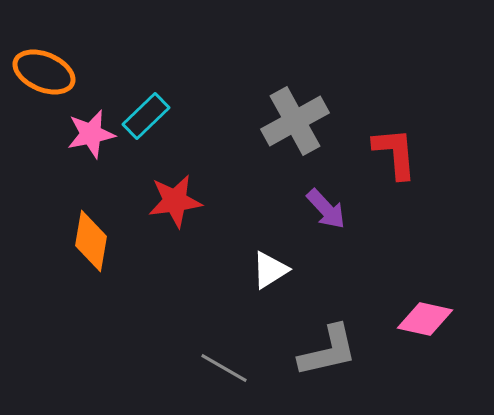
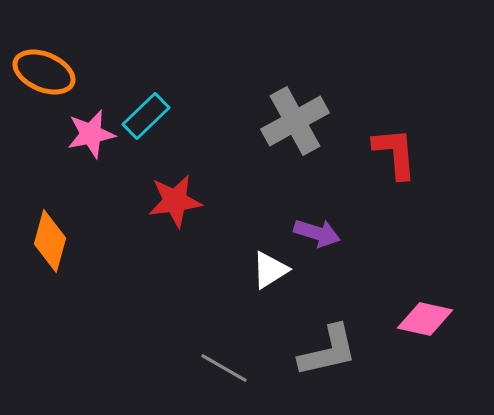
purple arrow: moved 9 px left, 24 px down; rotated 30 degrees counterclockwise
orange diamond: moved 41 px left; rotated 6 degrees clockwise
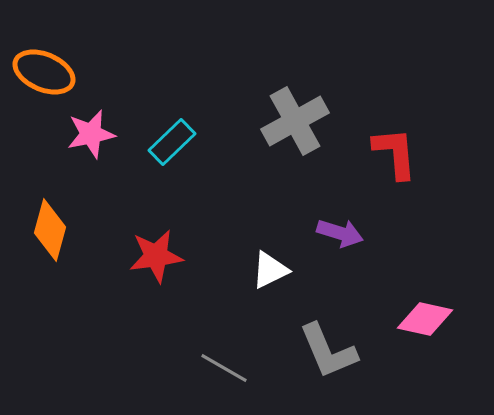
cyan rectangle: moved 26 px right, 26 px down
red star: moved 19 px left, 55 px down
purple arrow: moved 23 px right
orange diamond: moved 11 px up
white triangle: rotated 6 degrees clockwise
gray L-shape: rotated 80 degrees clockwise
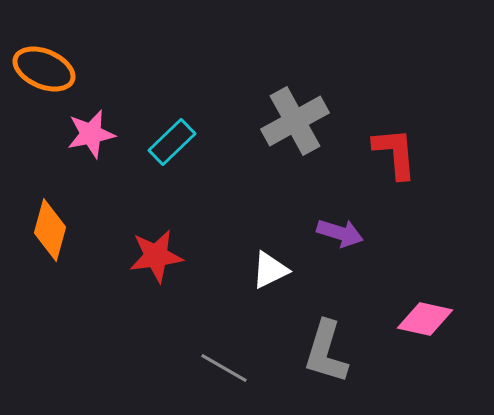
orange ellipse: moved 3 px up
gray L-shape: moved 2 px left, 1 px down; rotated 40 degrees clockwise
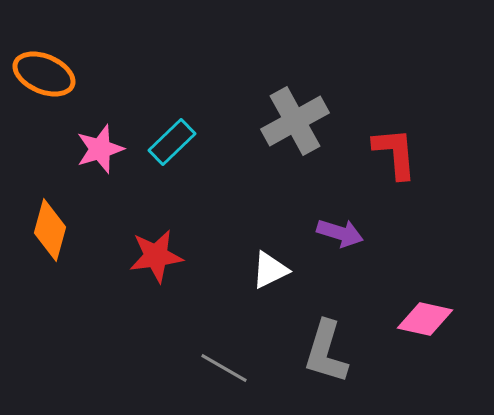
orange ellipse: moved 5 px down
pink star: moved 9 px right, 15 px down; rotated 6 degrees counterclockwise
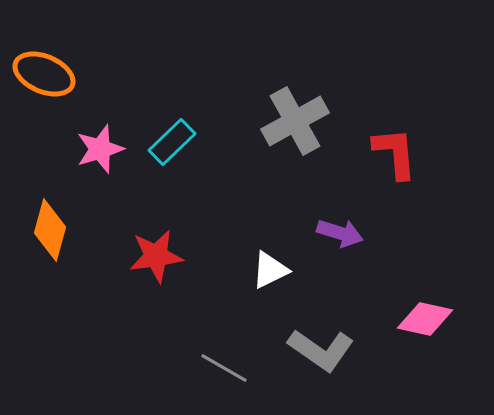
gray L-shape: moved 5 px left, 2 px up; rotated 72 degrees counterclockwise
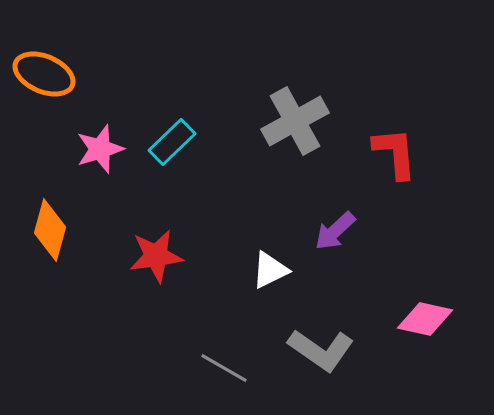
purple arrow: moved 5 px left, 2 px up; rotated 120 degrees clockwise
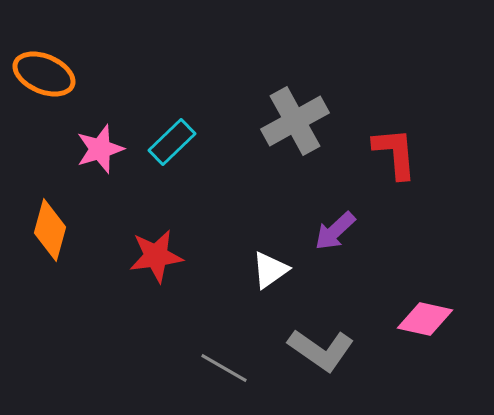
white triangle: rotated 9 degrees counterclockwise
